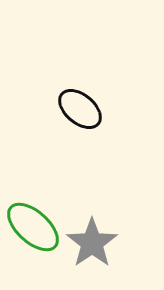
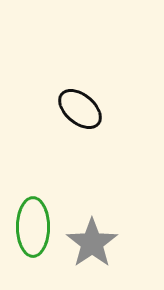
green ellipse: rotated 48 degrees clockwise
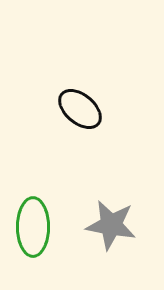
gray star: moved 19 px right, 18 px up; rotated 27 degrees counterclockwise
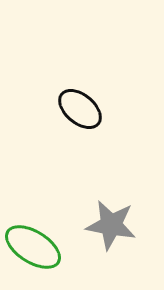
green ellipse: moved 20 px down; rotated 58 degrees counterclockwise
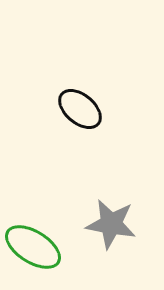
gray star: moved 1 px up
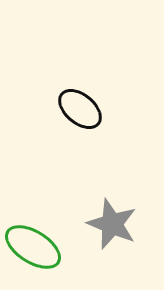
gray star: moved 1 px right; rotated 12 degrees clockwise
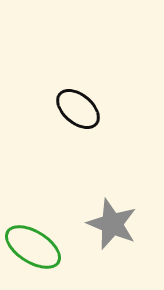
black ellipse: moved 2 px left
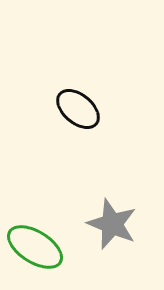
green ellipse: moved 2 px right
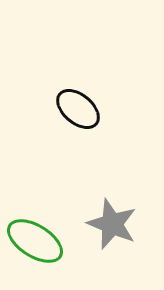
green ellipse: moved 6 px up
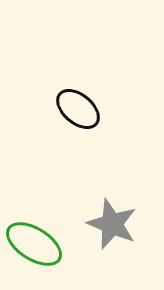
green ellipse: moved 1 px left, 3 px down
